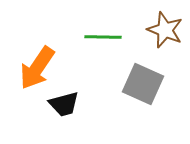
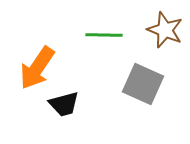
green line: moved 1 px right, 2 px up
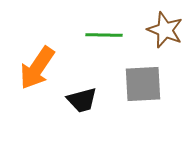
gray square: rotated 27 degrees counterclockwise
black trapezoid: moved 18 px right, 4 px up
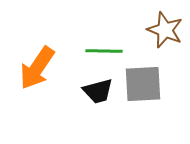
green line: moved 16 px down
black trapezoid: moved 16 px right, 9 px up
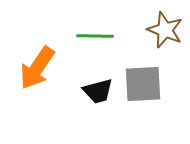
green line: moved 9 px left, 15 px up
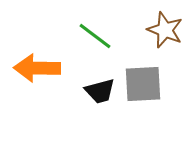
green line: rotated 36 degrees clockwise
orange arrow: rotated 57 degrees clockwise
black trapezoid: moved 2 px right
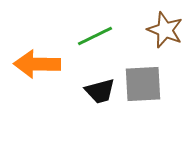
green line: rotated 63 degrees counterclockwise
orange arrow: moved 4 px up
